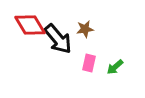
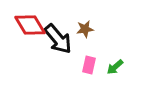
pink rectangle: moved 2 px down
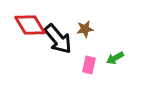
green arrow: moved 9 px up; rotated 12 degrees clockwise
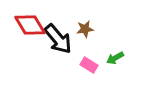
pink rectangle: rotated 72 degrees counterclockwise
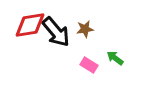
red diamond: rotated 68 degrees counterclockwise
black arrow: moved 2 px left, 7 px up
green arrow: rotated 66 degrees clockwise
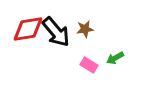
red diamond: moved 2 px left, 4 px down
green arrow: rotated 66 degrees counterclockwise
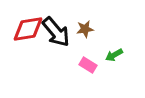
green arrow: moved 1 px left, 3 px up
pink rectangle: moved 1 px left
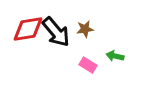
green arrow: moved 1 px right, 1 px down; rotated 42 degrees clockwise
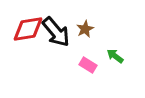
brown star: rotated 18 degrees counterclockwise
green arrow: rotated 24 degrees clockwise
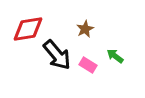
black arrow: moved 1 px right, 23 px down
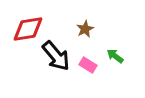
black arrow: moved 1 px left, 1 px down
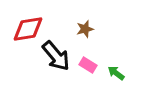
brown star: rotated 12 degrees clockwise
green arrow: moved 1 px right, 17 px down
